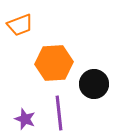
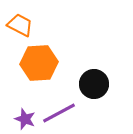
orange trapezoid: rotated 132 degrees counterclockwise
orange hexagon: moved 15 px left
purple line: rotated 68 degrees clockwise
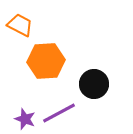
orange hexagon: moved 7 px right, 2 px up
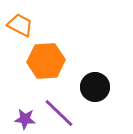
black circle: moved 1 px right, 3 px down
purple line: rotated 72 degrees clockwise
purple star: rotated 15 degrees counterclockwise
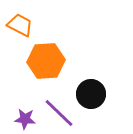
black circle: moved 4 px left, 7 px down
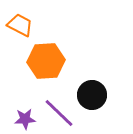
black circle: moved 1 px right, 1 px down
purple star: rotated 10 degrees counterclockwise
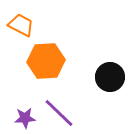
orange trapezoid: moved 1 px right
black circle: moved 18 px right, 18 px up
purple star: moved 1 px up
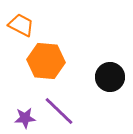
orange hexagon: rotated 9 degrees clockwise
purple line: moved 2 px up
